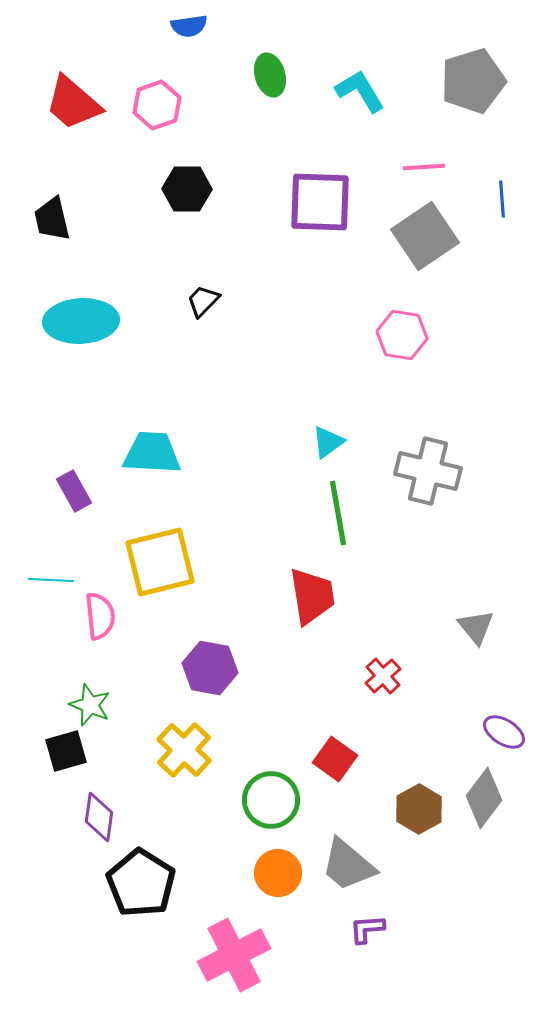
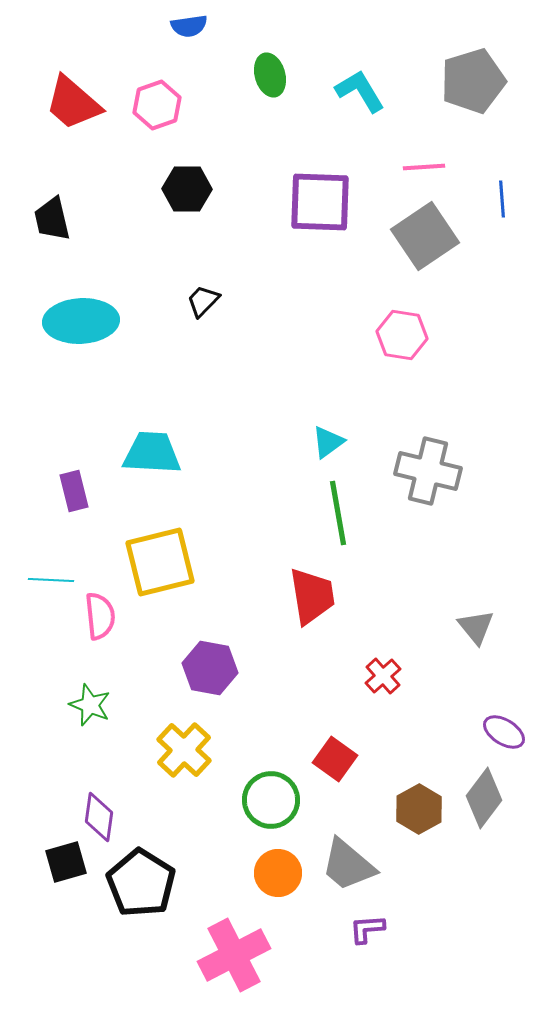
purple rectangle at (74, 491): rotated 15 degrees clockwise
black square at (66, 751): moved 111 px down
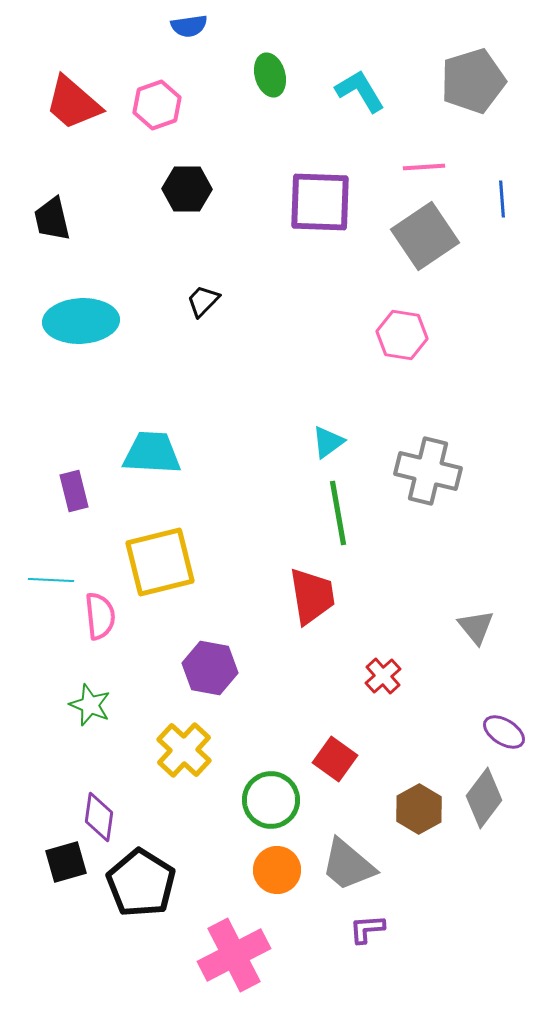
orange circle at (278, 873): moved 1 px left, 3 px up
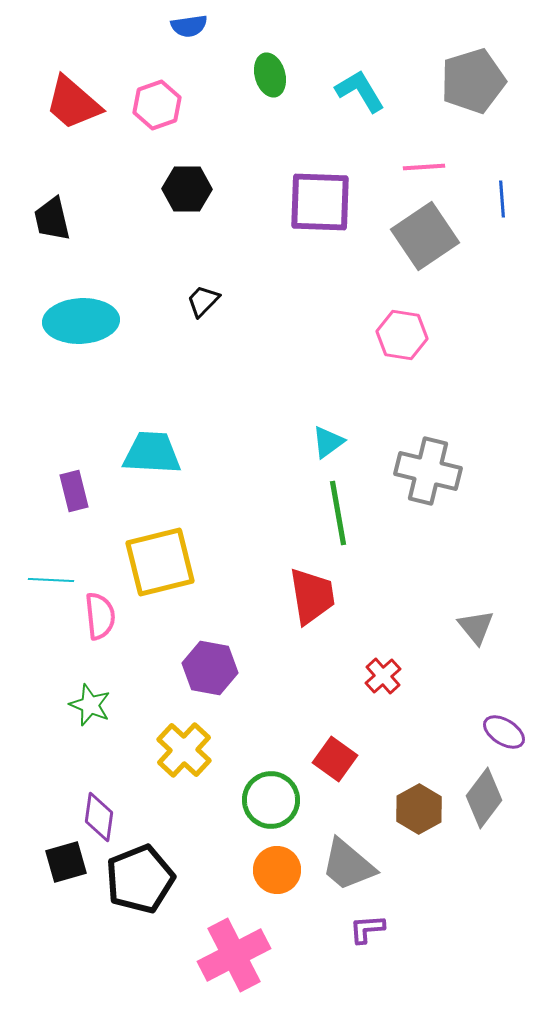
black pentagon at (141, 883): moved 1 px left, 4 px up; rotated 18 degrees clockwise
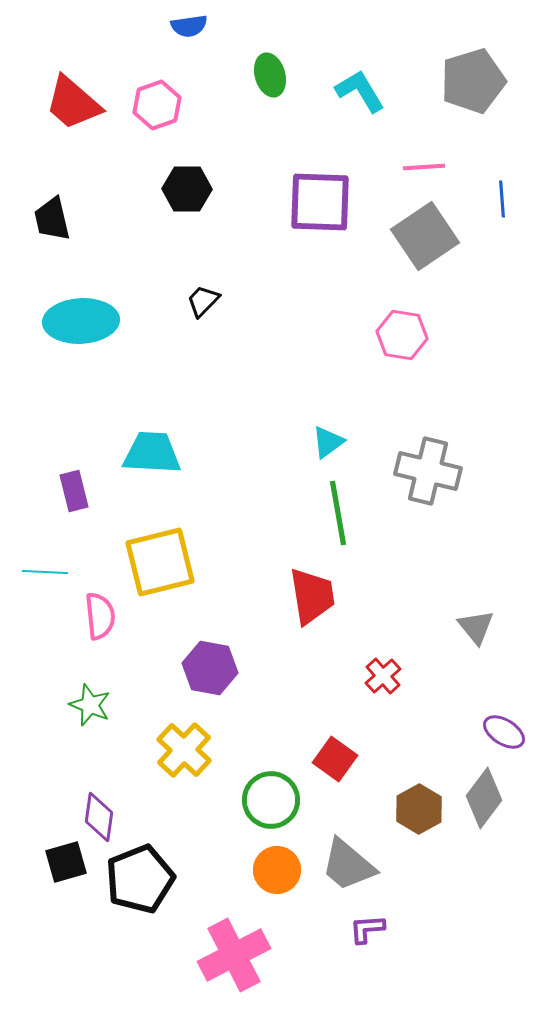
cyan line at (51, 580): moved 6 px left, 8 px up
